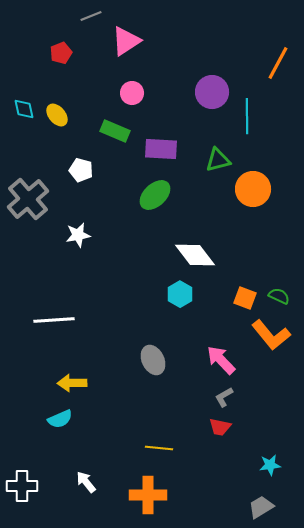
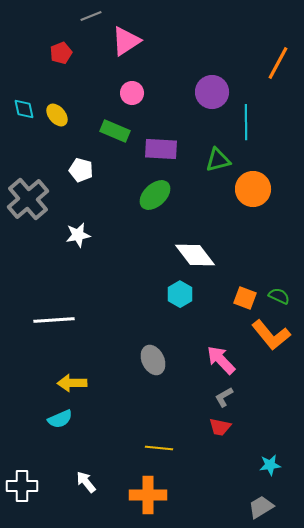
cyan line: moved 1 px left, 6 px down
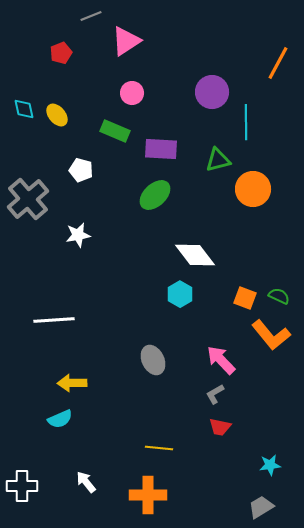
gray L-shape: moved 9 px left, 3 px up
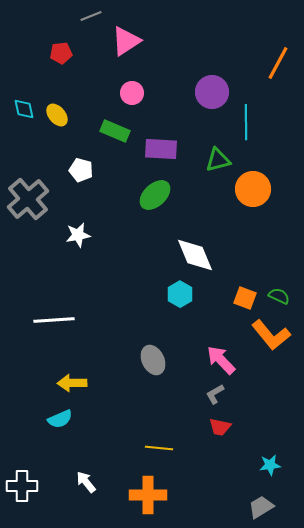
red pentagon: rotated 15 degrees clockwise
white diamond: rotated 15 degrees clockwise
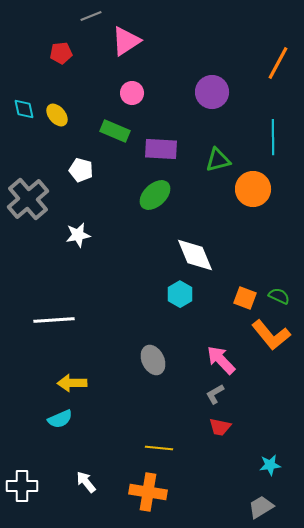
cyan line: moved 27 px right, 15 px down
orange cross: moved 3 px up; rotated 9 degrees clockwise
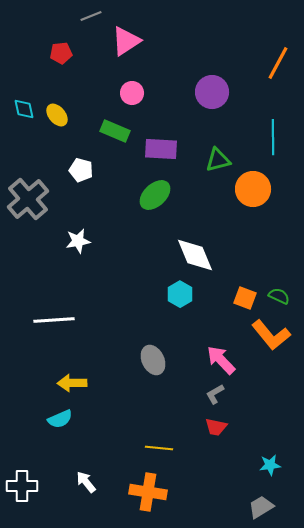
white star: moved 6 px down
red trapezoid: moved 4 px left
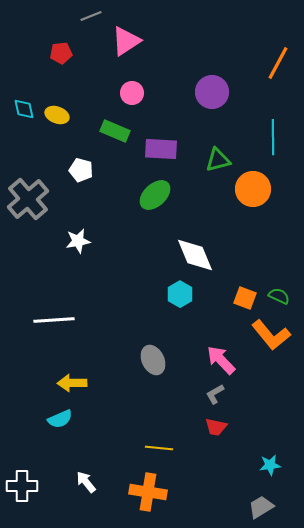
yellow ellipse: rotated 30 degrees counterclockwise
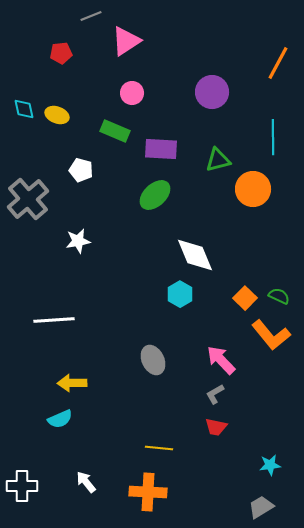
orange square: rotated 25 degrees clockwise
orange cross: rotated 6 degrees counterclockwise
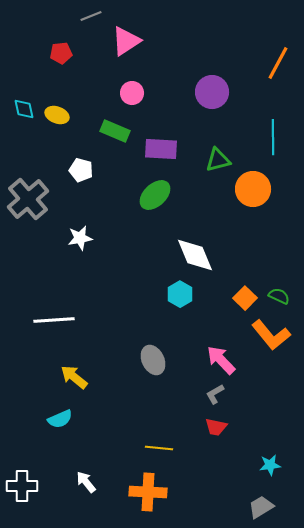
white star: moved 2 px right, 3 px up
yellow arrow: moved 2 px right, 6 px up; rotated 40 degrees clockwise
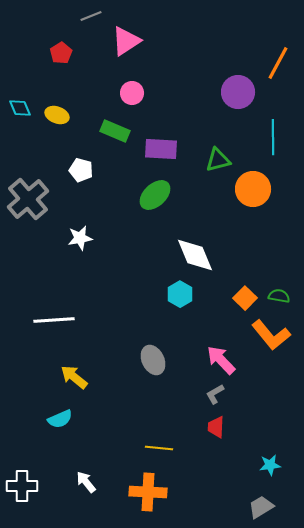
red pentagon: rotated 25 degrees counterclockwise
purple circle: moved 26 px right
cyan diamond: moved 4 px left, 1 px up; rotated 10 degrees counterclockwise
green semicircle: rotated 15 degrees counterclockwise
red trapezoid: rotated 80 degrees clockwise
